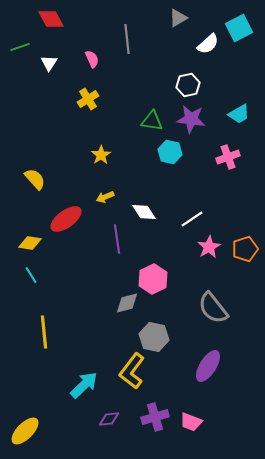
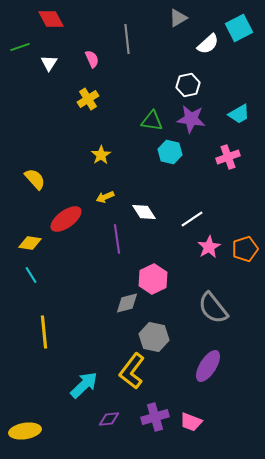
yellow ellipse: rotated 36 degrees clockwise
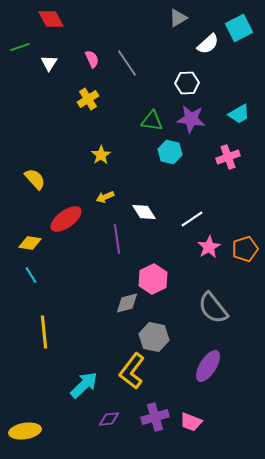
gray line: moved 24 px down; rotated 28 degrees counterclockwise
white hexagon: moved 1 px left, 2 px up; rotated 10 degrees clockwise
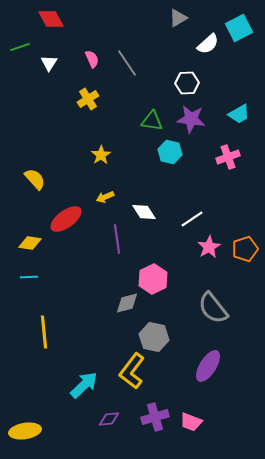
cyan line: moved 2 px left, 2 px down; rotated 60 degrees counterclockwise
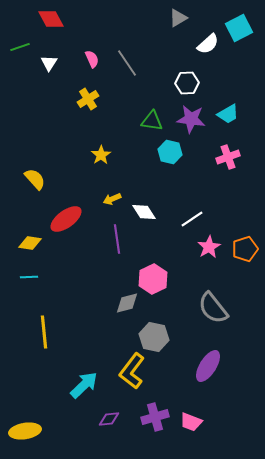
cyan trapezoid: moved 11 px left
yellow arrow: moved 7 px right, 2 px down
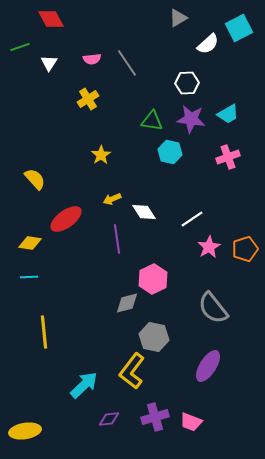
pink semicircle: rotated 108 degrees clockwise
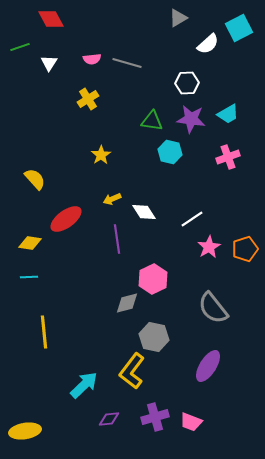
gray line: rotated 40 degrees counterclockwise
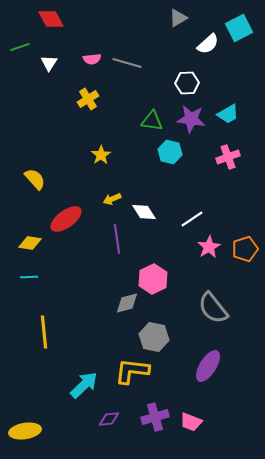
yellow L-shape: rotated 60 degrees clockwise
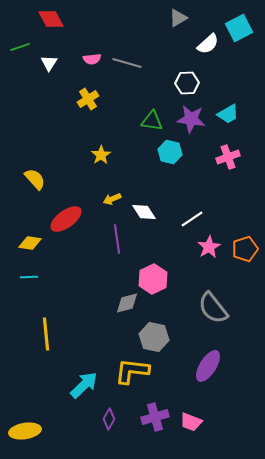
yellow line: moved 2 px right, 2 px down
purple diamond: rotated 55 degrees counterclockwise
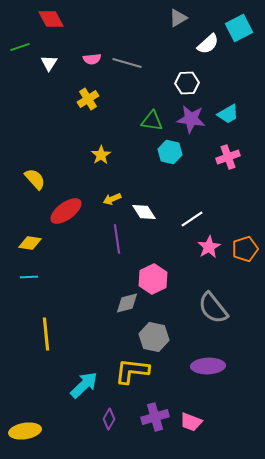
red ellipse: moved 8 px up
purple ellipse: rotated 56 degrees clockwise
